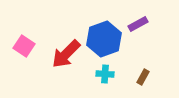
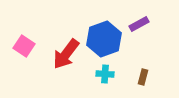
purple rectangle: moved 1 px right
red arrow: rotated 8 degrees counterclockwise
brown rectangle: rotated 14 degrees counterclockwise
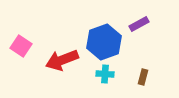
blue hexagon: moved 3 px down
pink square: moved 3 px left
red arrow: moved 4 px left, 6 px down; rotated 32 degrees clockwise
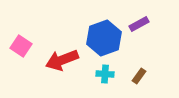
blue hexagon: moved 4 px up
brown rectangle: moved 4 px left, 1 px up; rotated 21 degrees clockwise
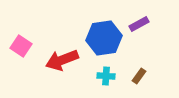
blue hexagon: rotated 12 degrees clockwise
cyan cross: moved 1 px right, 2 px down
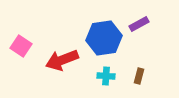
brown rectangle: rotated 21 degrees counterclockwise
